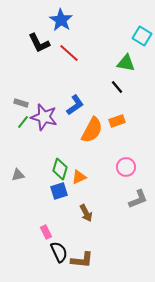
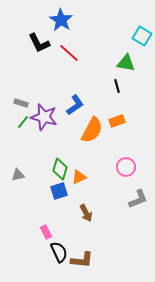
black line: moved 1 px up; rotated 24 degrees clockwise
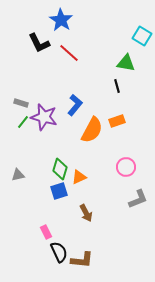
blue L-shape: rotated 15 degrees counterclockwise
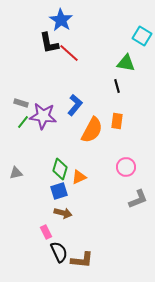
black L-shape: moved 10 px right; rotated 15 degrees clockwise
purple star: moved 1 px left, 1 px up; rotated 8 degrees counterclockwise
orange rectangle: rotated 63 degrees counterclockwise
gray triangle: moved 2 px left, 2 px up
brown arrow: moved 23 px left; rotated 48 degrees counterclockwise
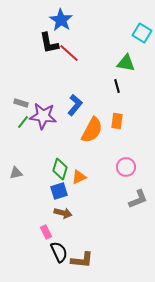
cyan square: moved 3 px up
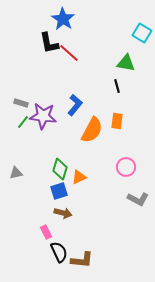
blue star: moved 2 px right, 1 px up
gray L-shape: rotated 50 degrees clockwise
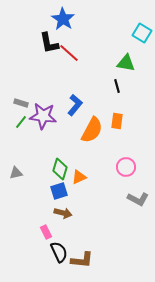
green line: moved 2 px left
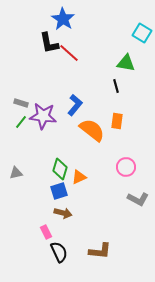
black line: moved 1 px left
orange semicircle: rotated 80 degrees counterclockwise
brown L-shape: moved 18 px right, 9 px up
